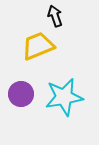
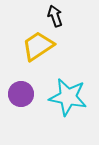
yellow trapezoid: rotated 12 degrees counterclockwise
cyan star: moved 4 px right; rotated 21 degrees clockwise
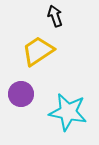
yellow trapezoid: moved 5 px down
cyan star: moved 15 px down
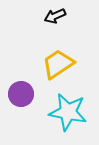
black arrow: rotated 95 degrees counterclockwise
yellow trapezoid: moved 20 px right, 13 px down
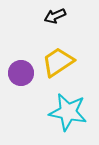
yellow trapezoid: moved 2 px up
purple circle: moved 21 px up
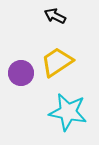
black arrow: rotated 50 degrees clockwise
yellow trapezoid: moved 1 px left
